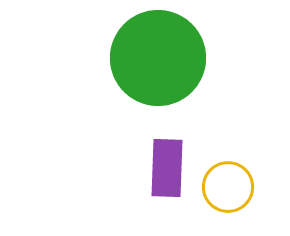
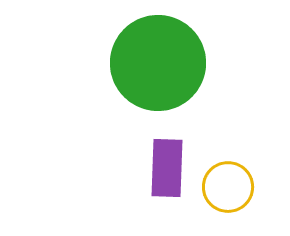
green circle: moved 5 px down
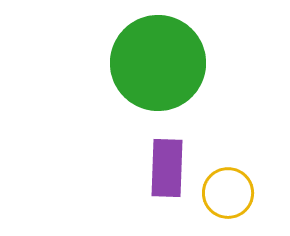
yellow circle: moved 6 px down
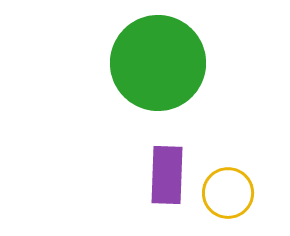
purple rectangle: moved 7 px down
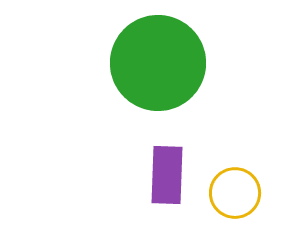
yellow circle: moved 7 px right
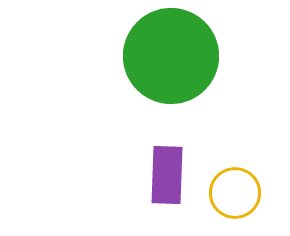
green circle: moved 13 px right, 7 px up
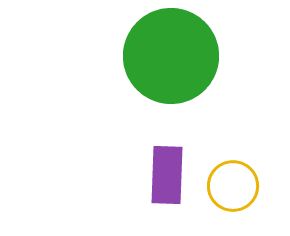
yellow circle: moved 2 px left, 7 px up
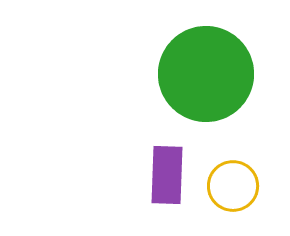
green circle: moved 35 px right, 18 px down
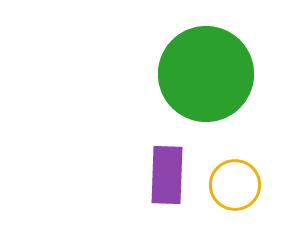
yellow circle: moved 2 px right, 1 px up
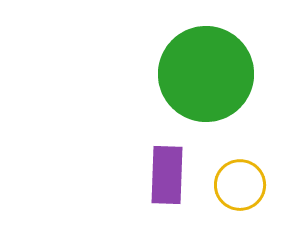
yellow circle: moved 5 px right
